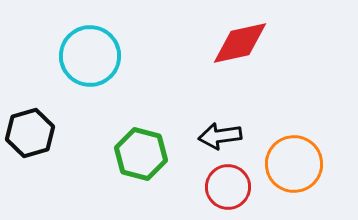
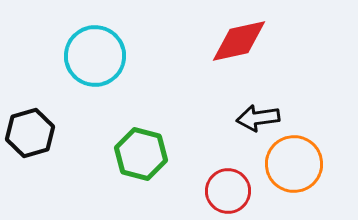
red diamond: moved 1 px left, 2 px up
cyan circle: moved 5 px right
black arrow: moved 38 px right, 18 px up
red circle: moved 4 px down
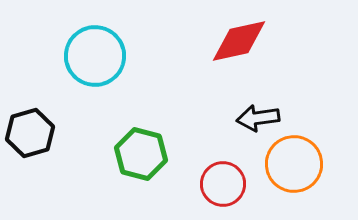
red circle: moved 5 px left, 7 px up
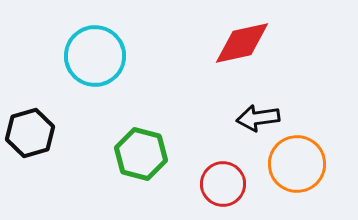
red diamond: moved 3 px right, 2 px down
orange circle: moved 3 px right
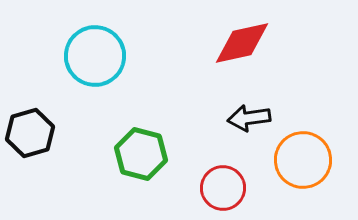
black arrow: moved 9 px left
orange circle: moved 6 px right, 4 px up
red circle: moved 4 px down
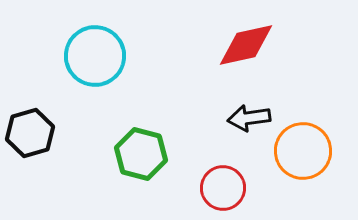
red diamond: moved 4 px right, 2 px down
orange circle: moved 9 px up
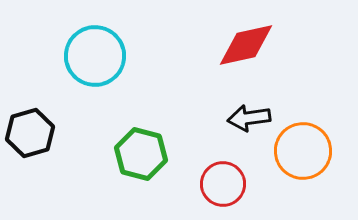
red circle: moved 4 px up
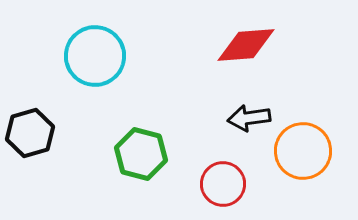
red diamond: rotated 8 degrees clockwise
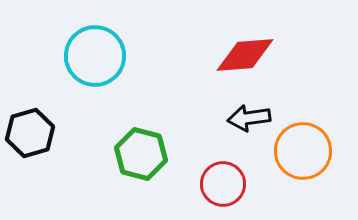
red diamond: moved 1 px left, 10 px down
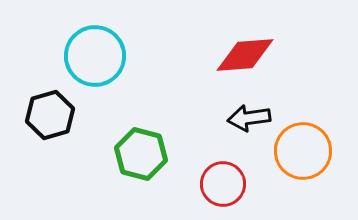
black hexagon: moved 20 px right, 18 px up
